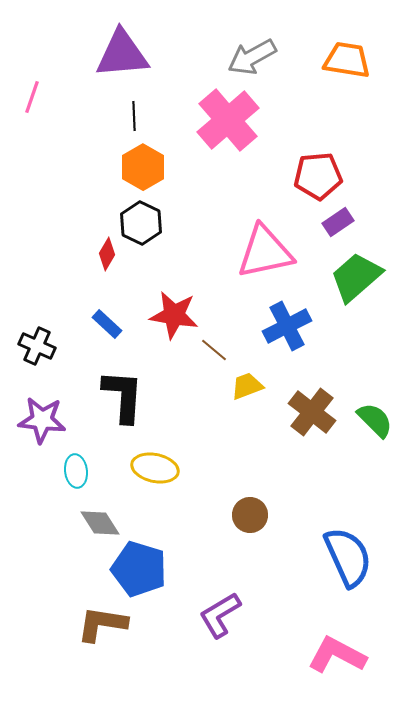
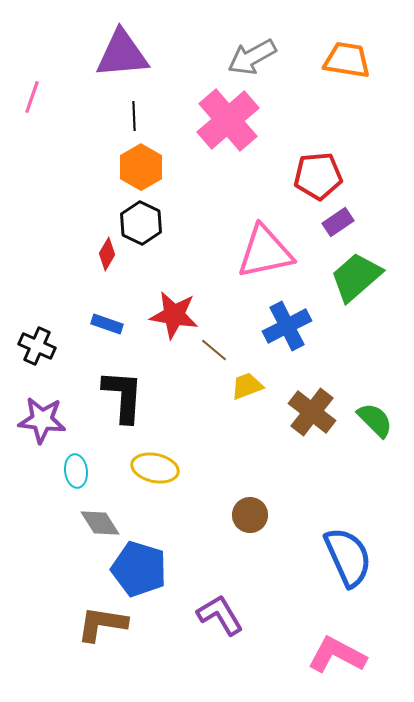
orange hexagon: moved 2 px left
blue rectangle: rotated 24 degrees counterclockwise
purple L-shape: rotated 90 degrees clockwise
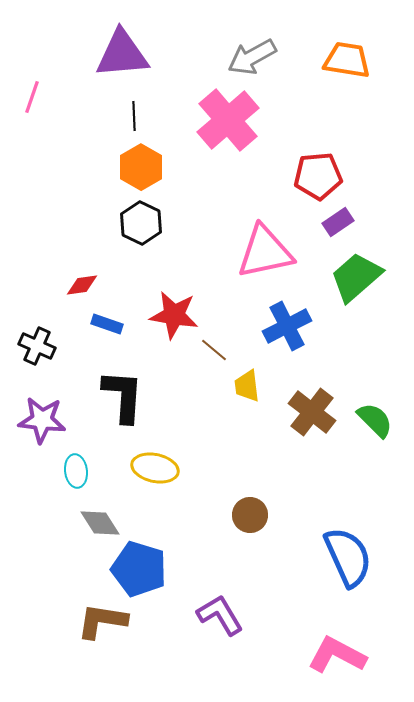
red diamond: moved 25 px left, 31 px down; rotated 52 degrees clockwise
yellow trapezoid: rotated 76 degrees counterclockwise
brown L-shape: moved 3 px up
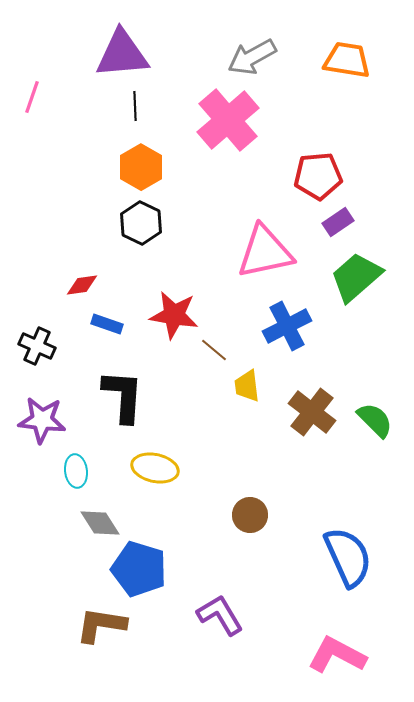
black line: moved 1 px right, 10 px up
brown L-shape: moved 1 px left, 4 px down
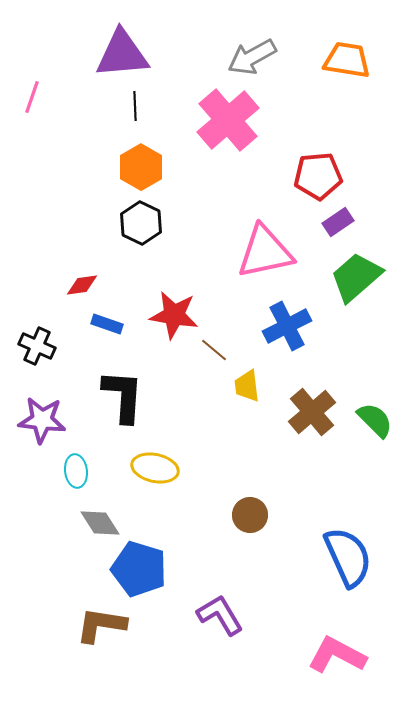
brown cross: rotated 12 degrees clockwise
